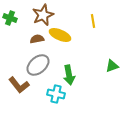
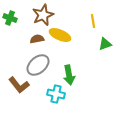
green triangle: moved 7 px left, 22 px up
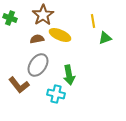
brown star: rotated 10 degrees counterclockwise
green triangle: moved 6 px up
gray ellipse: rotated 15 degrees counterclockwise
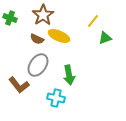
yellow line: rotated 48 degrees clockwise
yellow ellipse: moved 1 px left, 1 px down
brown semicircle: rotated 144 degrees counterclockwise
cyan cross: moved 4 px down
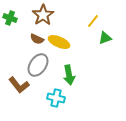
yellow ellipse: moved 6 px down
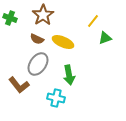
yellow ellipse: moved 4 px right
gray ellipse: moved 1 px up
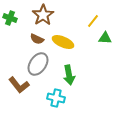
green triangle: rotated 24 degrees clockwise
